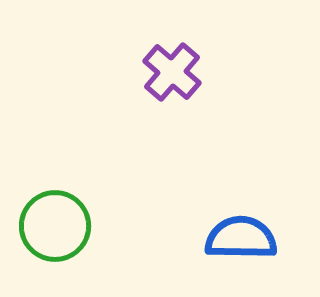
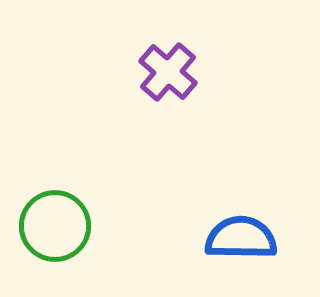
purple cross: moved 4 px left
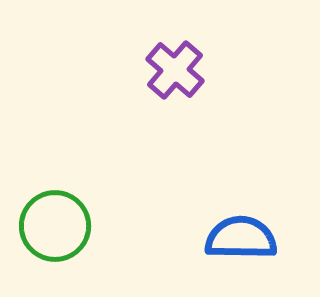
purple cross: moved 7 px right, 2 px up
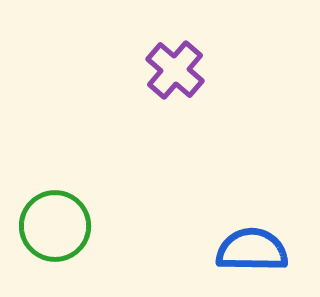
blue semicircle: moved 11 px right, 12 px down
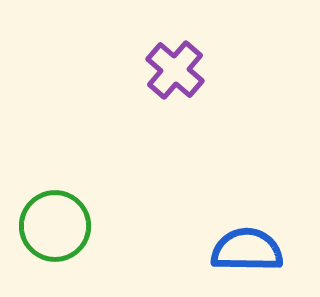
blue semicircle: moved 5 px left
